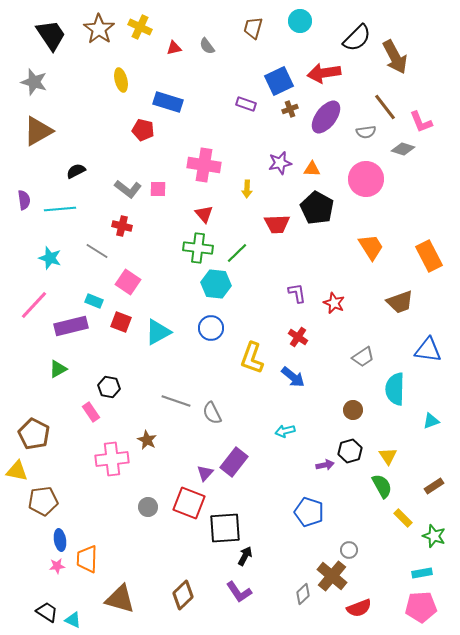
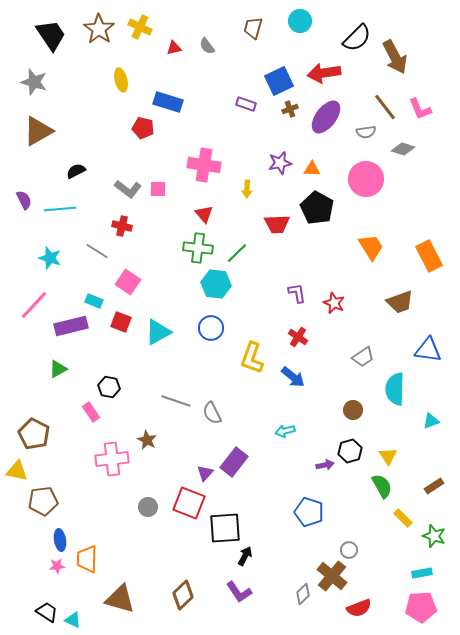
pink L-shape at (421, 122): moved 1 px left, 13 px up
red pentagon at (143, 130): moved 2 px up
purple semicircle at (24, 200): rotated 18 degrees counterclockwise
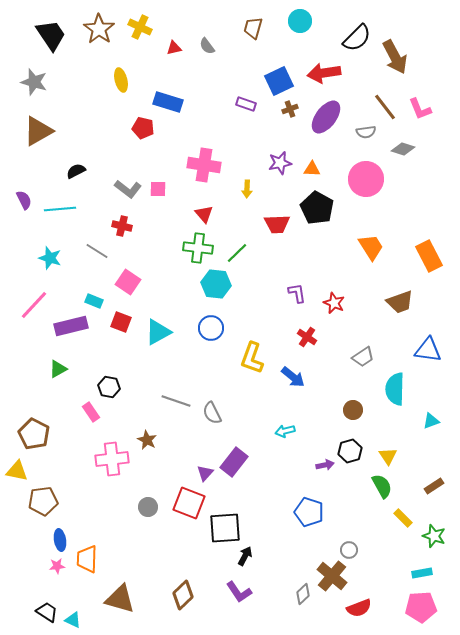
red cross at (298, 337): moved 9 px right
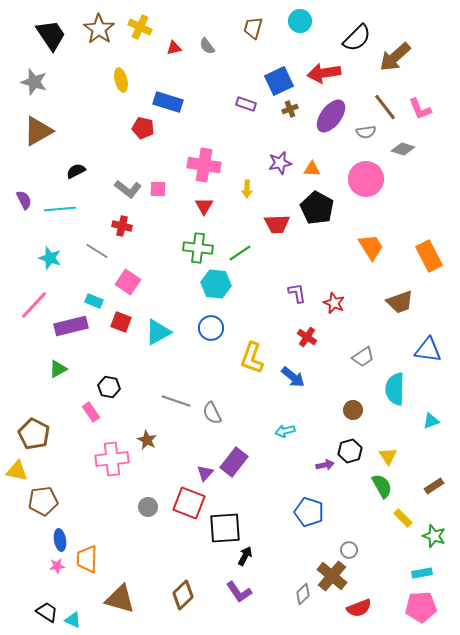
brown arrow at (395, 57): rotated 76 degrees clockwise
purple ellipse at (326, 117): moved 5 px right, 1 px up
red triangle at (204, 214): moved 8 px up; rotated 12 degrees clockwise
green line at (237, 253): moved 3 px right; rotated 10 degrees clockwise
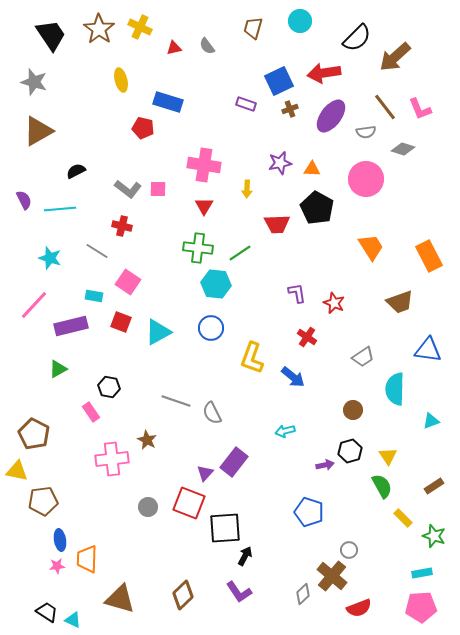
cyan rectangle at (94, 301): moved 5 px up; rotated 12 degrees counterclockwise
